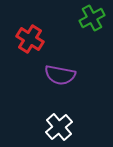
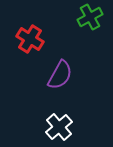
green cross: moved 2 px left, 1 px up
purple semicircle: rotated 72 degrees counterclockwise
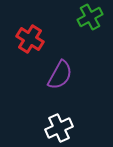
white cross: moved 1 px down; rotated 16 degrees clockwise
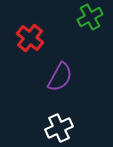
red cross: moved 1 px up; rotated 8 degrees clockwise
purple semicircle: moved 2 px down
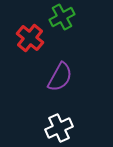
green cross: moved 28 px left
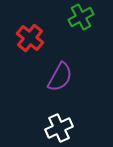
green cross: moved 19 px right
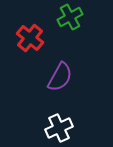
green cross: moved 11 px left
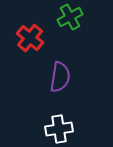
purple semicircle: rotated 20 degrees counterclockwise
white cross: moved 1 px down; rotated 16 degrees clockwise
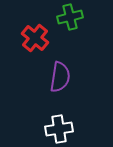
green cross: rotated 15 degrees clockwise
red cross: moved 5 px right
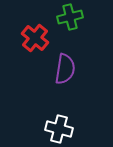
purple semicircle: moved 5 px right, 8 px up
white cross: rotated 24 degrees clockwise
